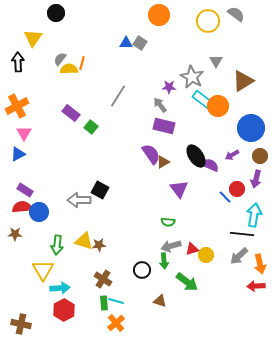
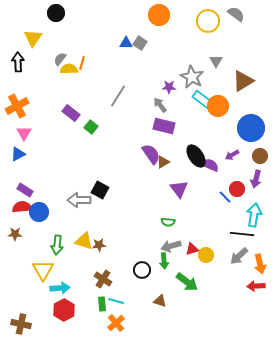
green rectangle at (104, 303): moved 2 px left, 1 px down
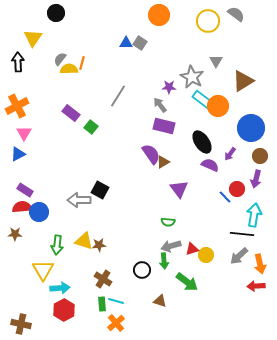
purple arrow at (232, 155): moved 2 px left, 1 px up; rotated 24 degrees counterclockwise
black ellipse at (196, 156): moved 6 px right, 14 px up
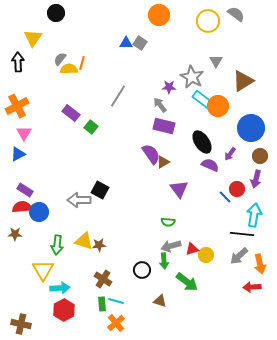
red arrow at (256, 286): moved 4 px left, 1 px down
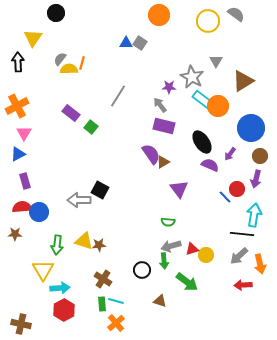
purple rectangle at (25, 190): moved 9 px up; rotated 42 degrees clockwise
red arrow at (252, 287): moved 9 px left, 2 px up
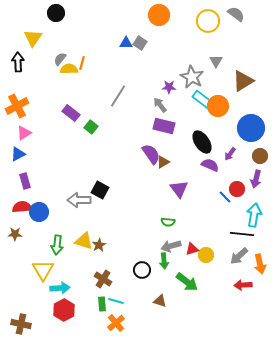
pink triangle at (24, 133): rotated 28 degrees clockwise
brown star at (99, 245): rotated 24 degrees counterclockwise
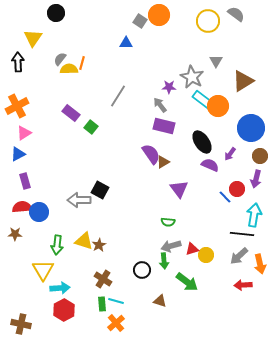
gray square at (140, 43): moved 22 px up
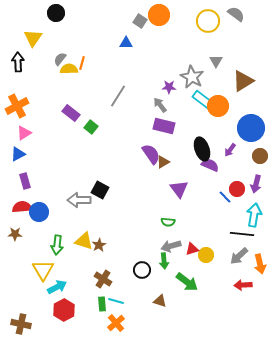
black ellipse at (202, 142): moved 7 px down; rotated 15 degrees clockwise
purple arrow at (230, 154): moved 4 px up
purple arrow at (256, 179): moved 5 px down
cyan arrow at (60, 288): moved 3 px left, 1 px up; rotated 24 degrees counterclockwise
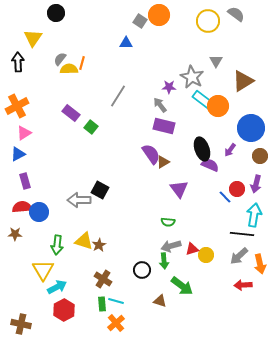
green arrow at (187, 282): moved 5 px left, 4 px down
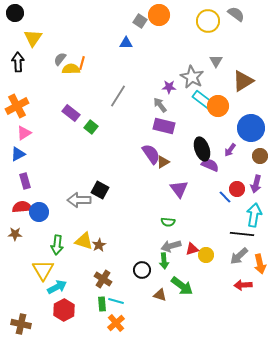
black circle at (56, 13): moved 41 px left
yellow semicircle at (69, 69): moved 2 px right
brown triangle at (160, 301): moved 6 px up
